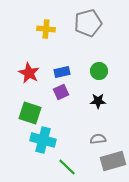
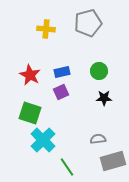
red star: moved 1 px right, 2 px down
black star: moved 6 px right, 3 px up
cyan cross: rotated 30 degrees clockwise
green line: rotated 12 degrees clockwise
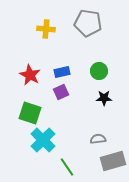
gray pentagon: rotated 24 degrees clockwise
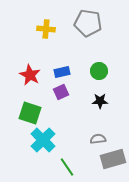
black star: moved 4 px left, 3 px down
gray rectangle: moved 2 px up
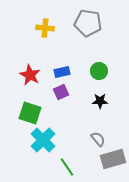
yellow cross: moved 1 px left, 1 px up
gray semicircle: rotated 56 degrees clockwise
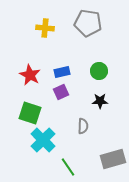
gray semicircle: moved 15 px left, 13 px up; rotated 42 degrees clockwise
green line: moved 1 px right
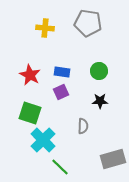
blue rectangle: rotated 21 degrees clockwise
green line: moved 8 px left; rotated 12 degrees counterclockwise
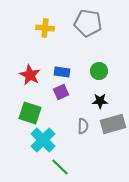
gray rectangle: moved 35 px up
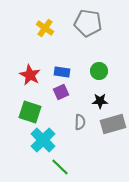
yellow cross: rotated 30 degrees clockwise
green square: moved 1 px up
gray semicircle: moved 3 px left, 4 px up
